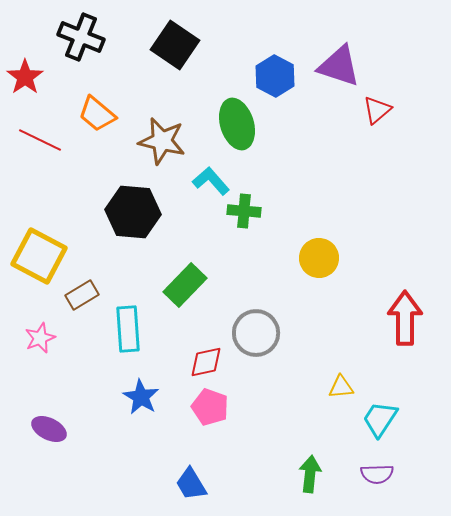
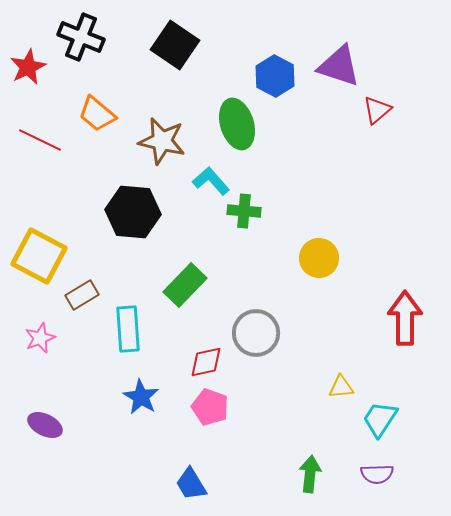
red star: moved 3 px right, 10 px up; rotated 9 degrees clockwise
purple ellipse: moved 4 px left, 4 px up
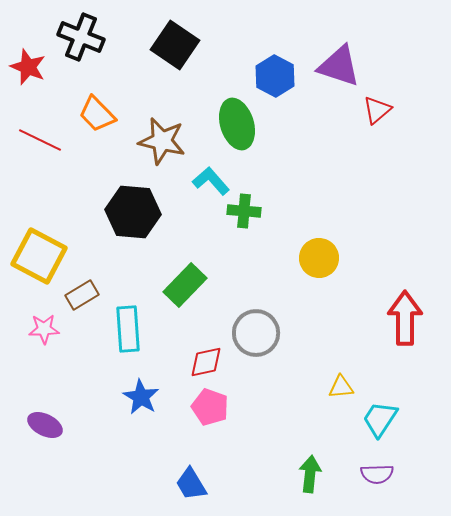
red star: rotated 24 degrees counterclockwise
orange trapezoid: rotated 6 degrees clockwise
pink star: moved 4 px right, 9 px up; rotated 20 degrees clockwise
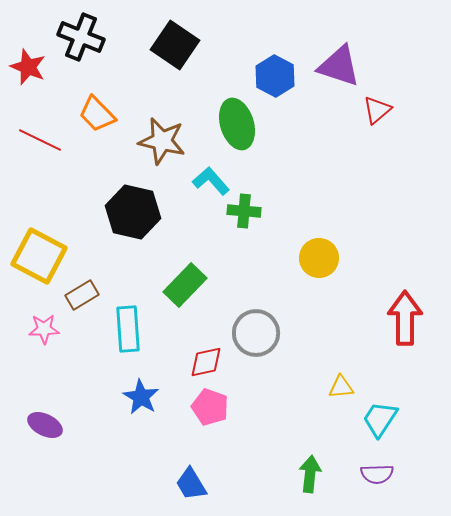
black hexagon: rotated 8 degrees clockwise
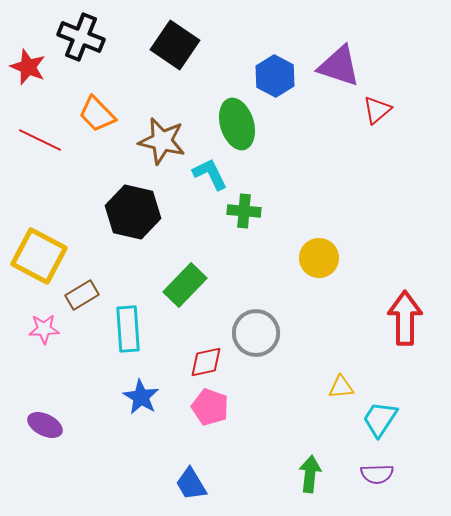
cyan L-shape: moved 1 px left, 7 px up; rotated 15 degrees clockwise
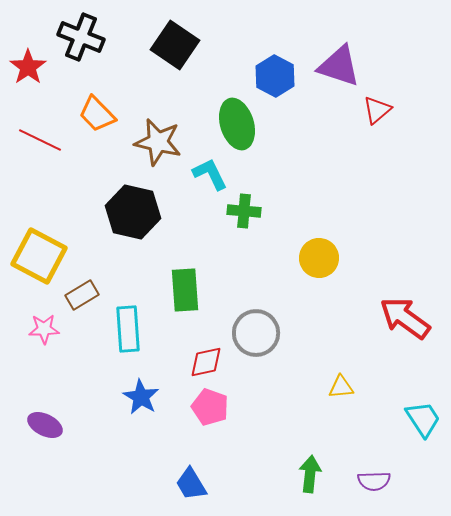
red star: rotated 15 degrees clockwise
brown star: moved 4 px left, 1 px down
green rectangle: moved 5 px down; rotated 48 degrees counterclockwise
red arrow: rotated 54 degrees counterclockwise
cyan trapezoid: moved 43 px right; rotated 114 degrees clockwise
purple semicircle: moved 3 px left, 7 px down
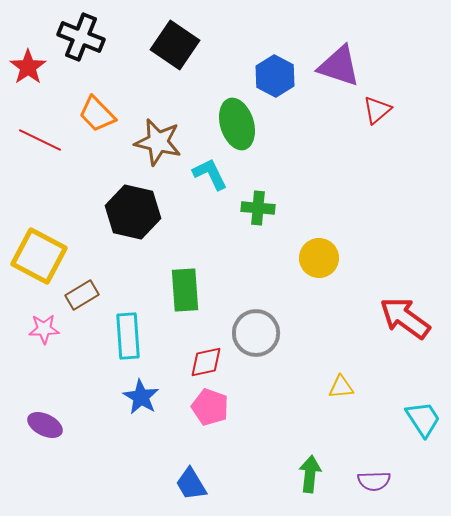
green cross: moved 14 px right, 3 px up
cyan rectangle: moved 7 px down
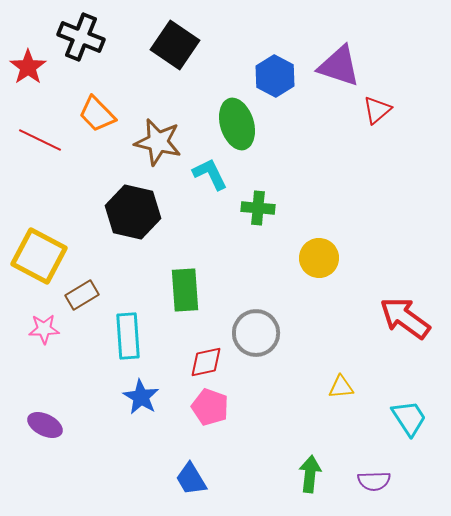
cyan trapezoid: moved 14 px left, 1 px up
blue trapezoid: moved 5 px up
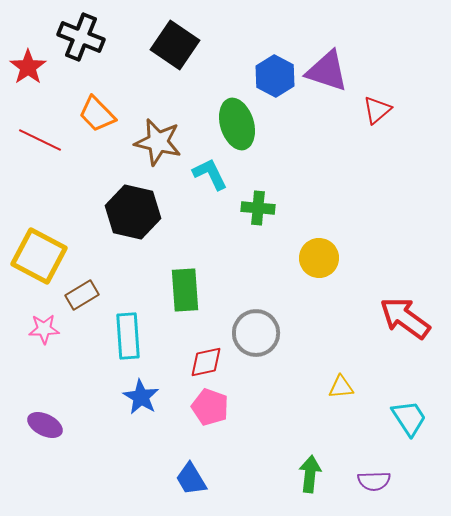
purple triangle: moved 12 px left, 5 px down
